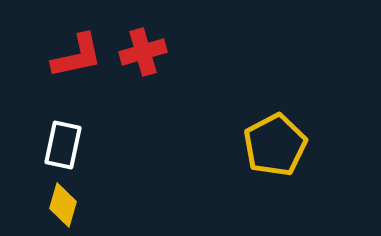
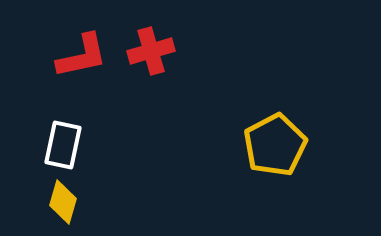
red cross: moved 8 px right, 1 px up
red L-shape: moved 5 px right
yellow diamond: moved 3 px up
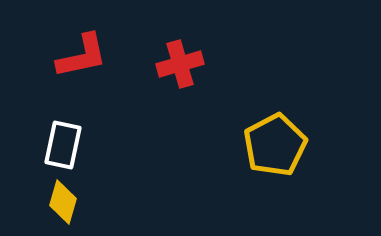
red cross: moved 29 px right, 13 px down
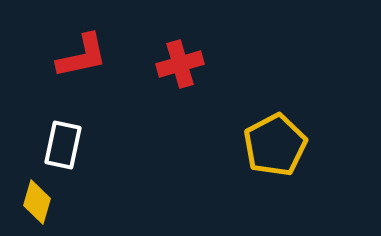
yellow diamond: moved 26 px left
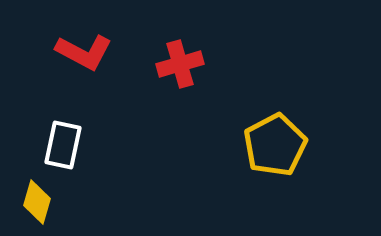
red L-shape: moved 2 px right, 4 px up; rotated 40 degrees clockwise
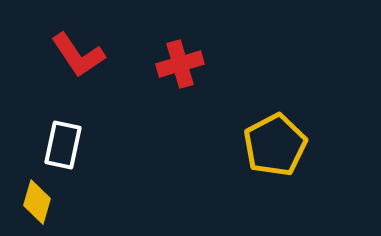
red L-shape: moved 6 px left, 3 px down; rotated 28 degrees clockwise
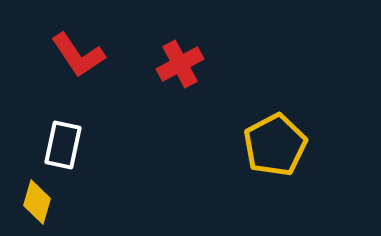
red cross: rotated 12 degrees counterclockwise
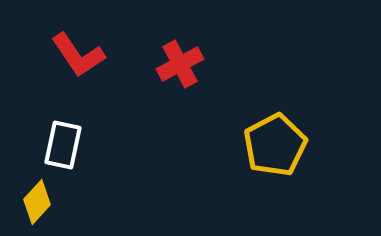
yellow diamond: rotated 27 degrees clockwise
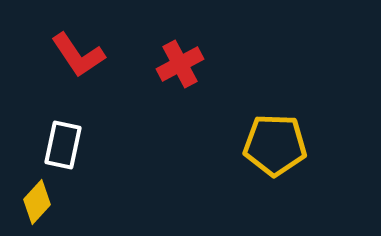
yellow pentagon: rotated 30 degrees clockwise
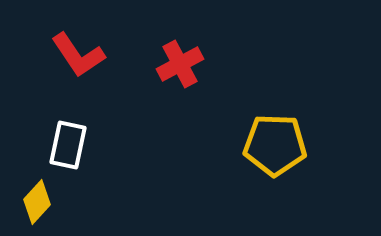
white rectangle: moved 5 px right
